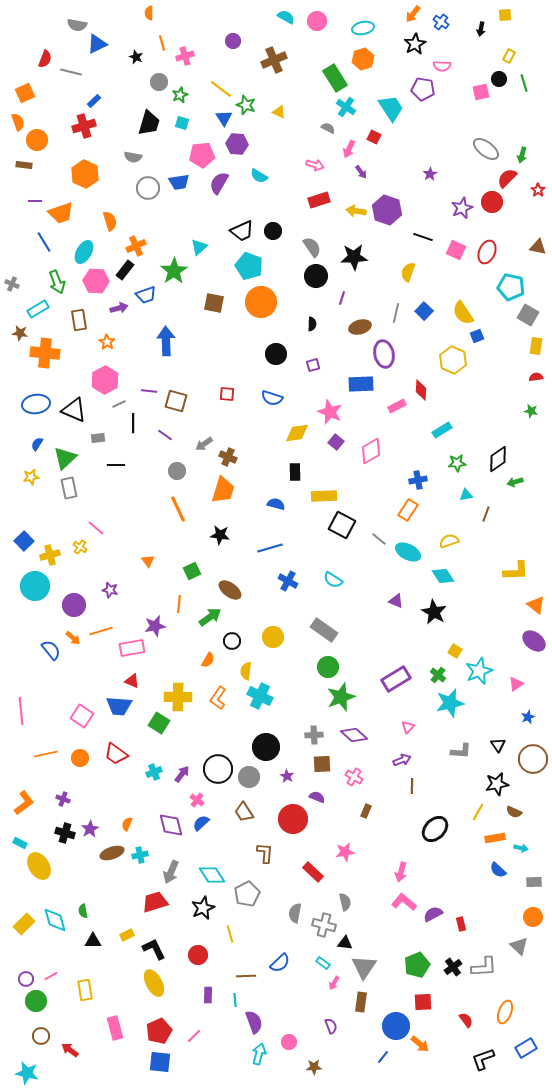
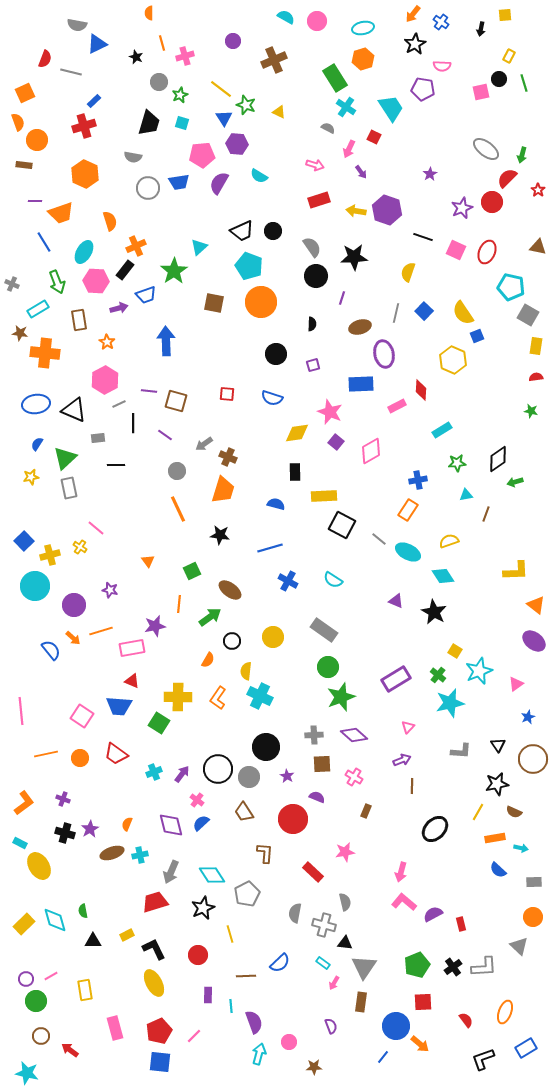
cyan line at (235, 1000): moved 4 px left, 6 px down
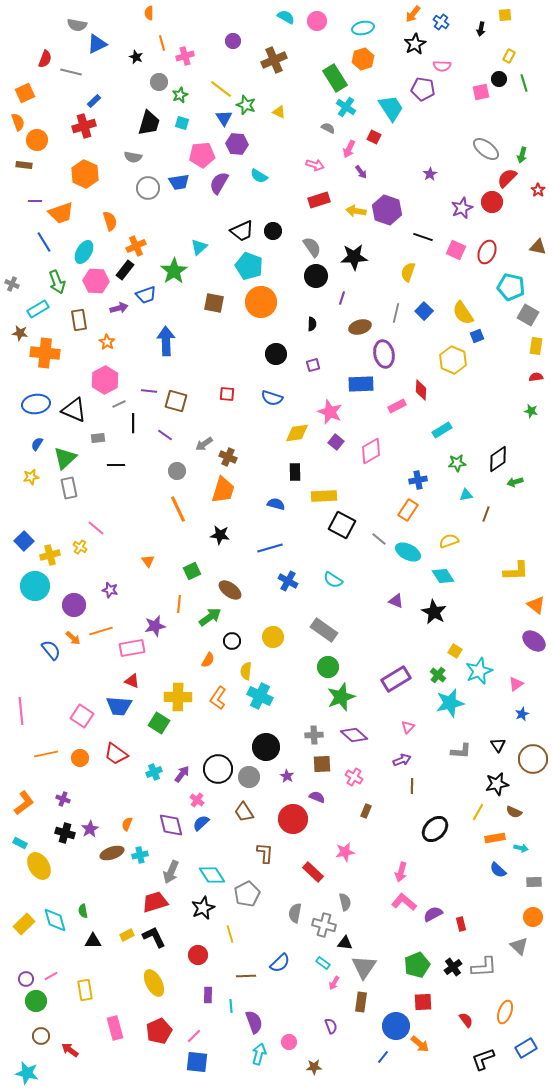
blue star at (528, 717): moved 6 px left, 3 px up
black L-shape at (154, 949): moved 12 px up
blue square at (160, 1062): moved 37 px right
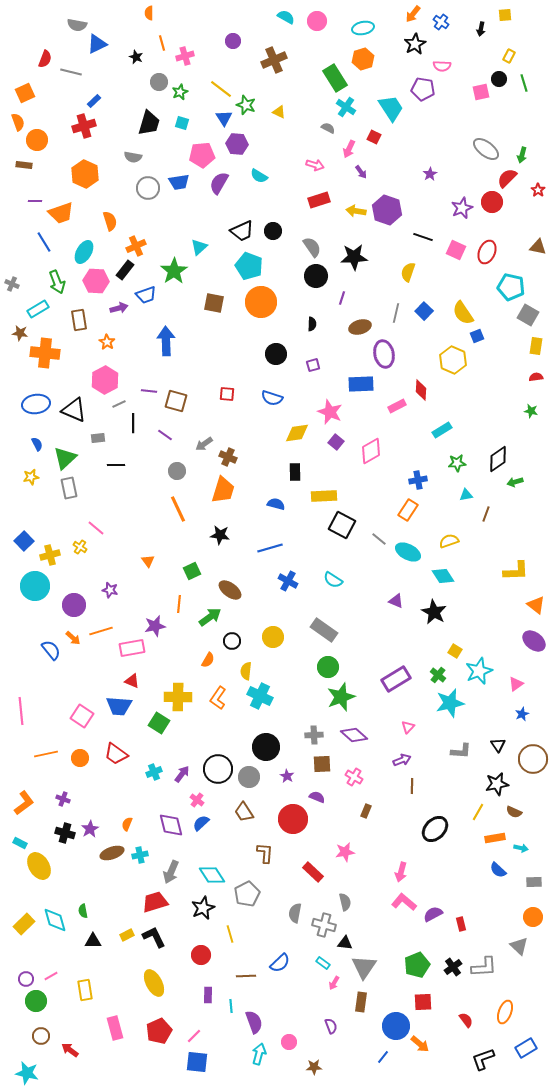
green star at (180, 95): moved 3 px up
blue semicircle at (37, 444): rotated 120 degrees clockwise
red circle at (198, 955): moved 3 px right
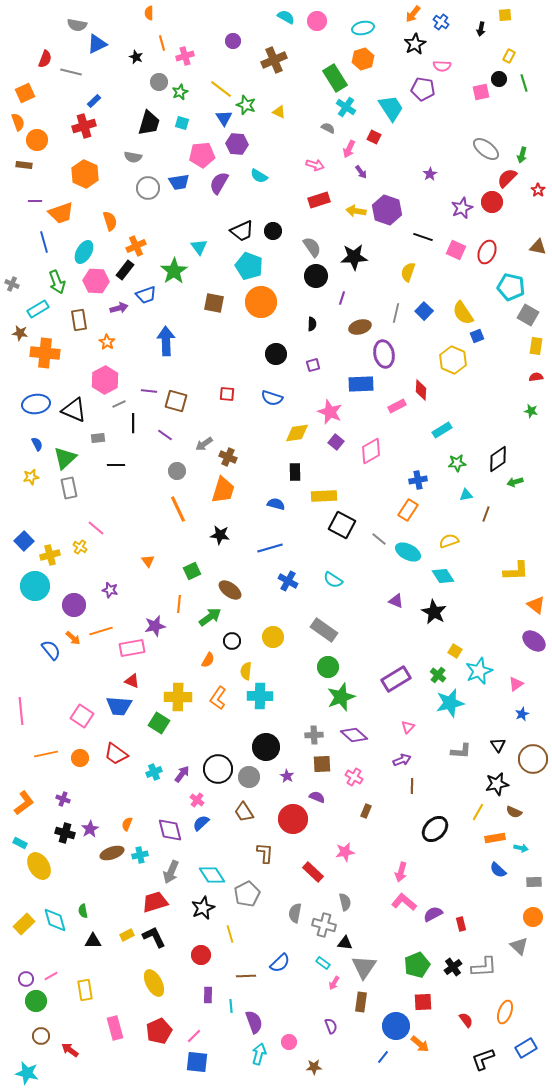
blue line at (44, 242): rotated 15 degrees clockwise
cyan triangle at (199, 247): rotated 24 degrees counterclockwise
cyan cross at (260, 696): rotated 25 degrees counterclockwise
purple diamond at (171, 825): moved 1 px left, 5 px down
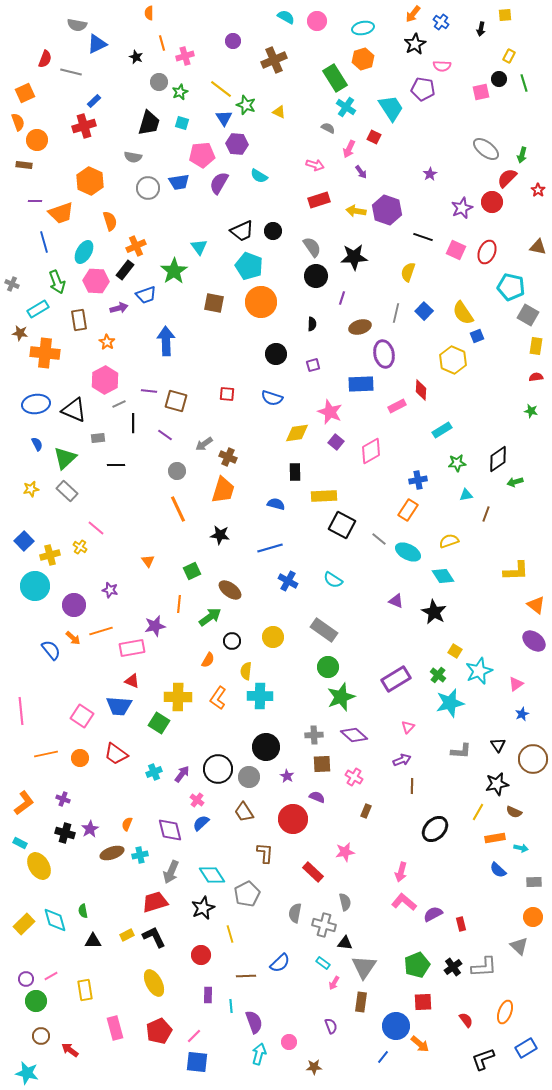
orange hexagon at (85, 174): moved 5 px right, 7 px down
yellow star at (31, 477): moved 12 px down
gray rectangle at (69, 488): moved 2 px left, 3 px down; rotated 35 degrees counterclockwise
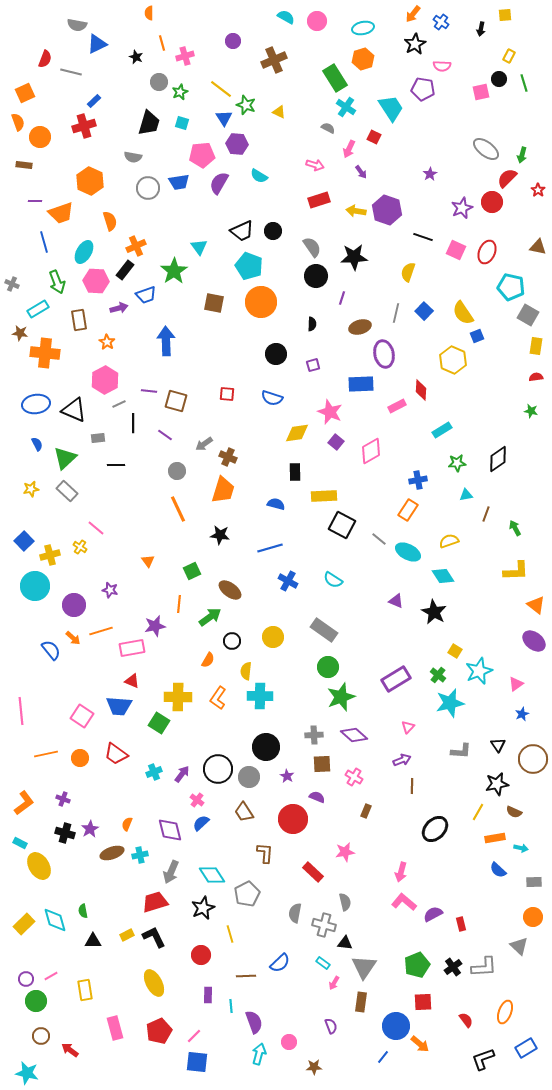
orange circle at (37, 140): moved 3 px right, 3 px up
green arrow at (515, 482): moved 46 px down; rotated 77 degrees clockwise
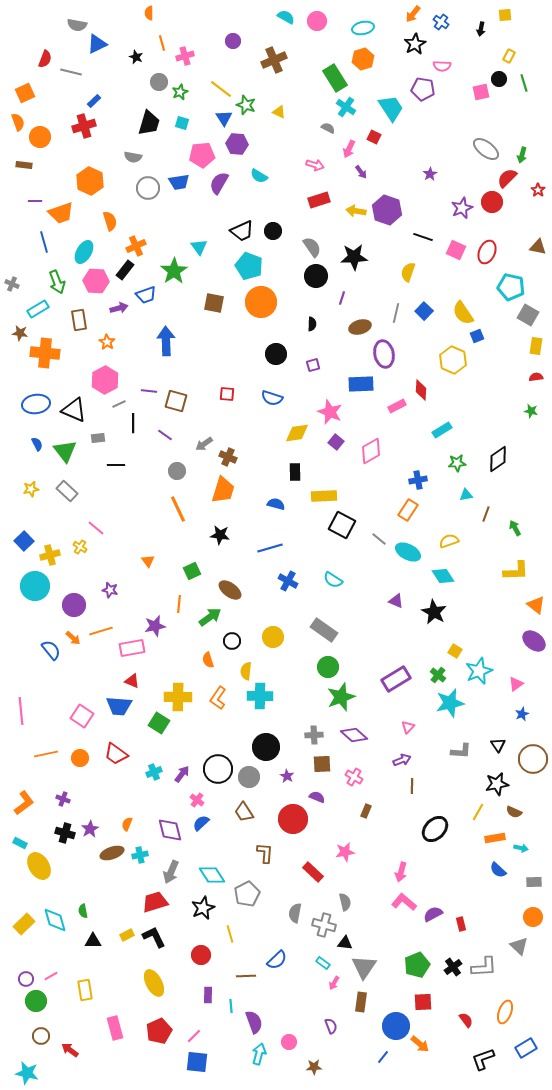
green triangle at (65, 458): moved 7 px up; rotated 25 degrees counterclockwise
orange semicircle at (208, 660): rotated 133 degrees clockwise
blue semicircle at (280, 963): moved 3 px left, 3 px up
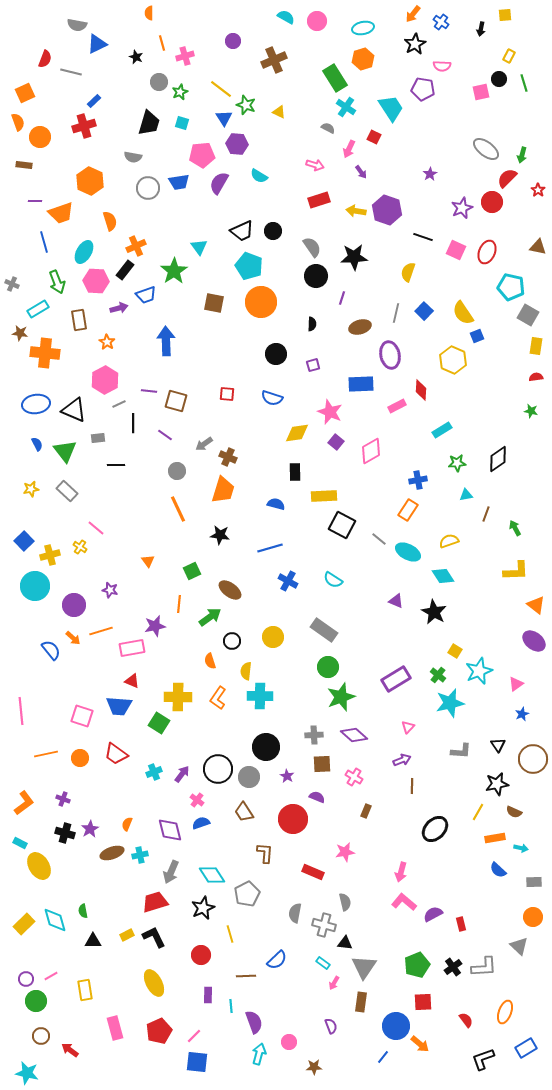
purple ellipse at (384, 354): moved 6 px right, 1 px down
orange semicircle at (208, 660): moved 2 px right, 1 px down
pink square at (82, 716): rotated 15 degrees counterclockwise
blue semicircle at (201, 823): rotated 24 degrees clockwise
red rectangle at (313, 872): rotated 20 degrees counterclockwise
